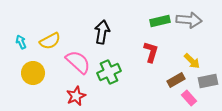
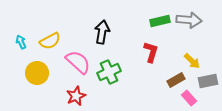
yellow circle: moved 4 px right
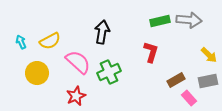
yellow arrow: moved 17 px right, 6 px up
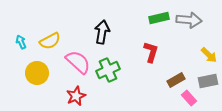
green rectangle: moved 1 px left, 3 px up
green cross: moved 1 px left, 2 px up
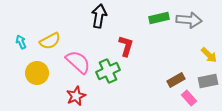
black arrow: moved 3 px left, 16 px up
red L-shape: moved 25 px left, 6 px up
green cross: moved 1 px down
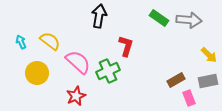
green rectangle: rotated 48 degrees clockwise
yellow semicircle: rotated 115 degrees counterclockwise
pink rectangle: rotated 21 degrees clockwise
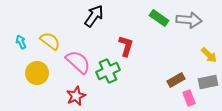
black arrow: moved 5 px left; rotated 25 degrees clockwise
gray rectangle: moved 1 px down
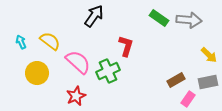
pink rectangle: moved 1 px left, 1 px down; rotated 56 degrees clockwise
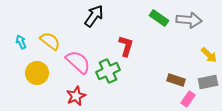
brown rectangle: rotated 48 degrees clockwise
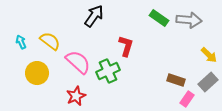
gray rectangle: rotated 30 degrees counterclockwise
pink rectangle: moved 1 px left
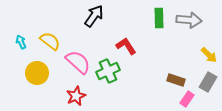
green rectangle: rotated 54 degrees clockwise
red L-shape: rotated 50 degrees counterclockwise
gray rectangle: rotated 18 degrees counterclockwise
